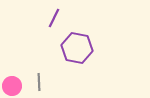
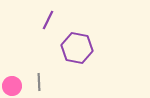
purple line: moved 6 px left, 2 px down
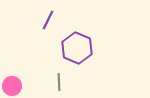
purple hexagon: rotated 12 degrees clockwise
gray line: moved 20 px right
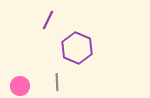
gray line: moved 2 px left
pink circle: moved 8 px right
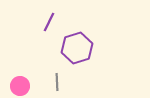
purple line: moved 1 px right, 2 px down
purple hexagon: rotated 20 degrees clockwise
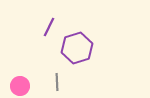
purple line: moved 5 px down
